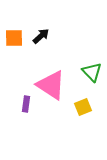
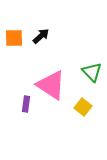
yellow square: rotated 30 degrees counterclockwise
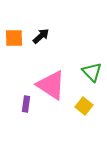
yellow square: moved 1 px right, 1 px up
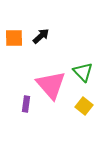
green triangle: moved 9 px left
pink triangle: rotated 16 degrees clockwise
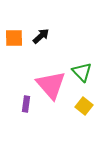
green triangle: moved 1 px left
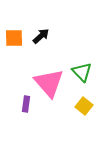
pink triangle: moved 2 px left, 2 px up
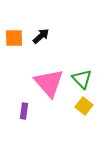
green triangle: moved 7 px down
purple rectangle: moved 2 px left, 7 px down
